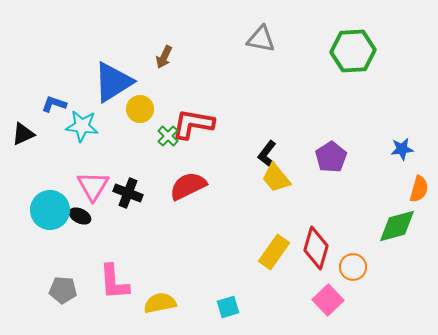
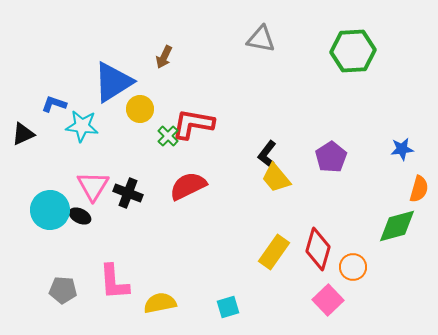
red diamond: moved 2 px right, 1 px down
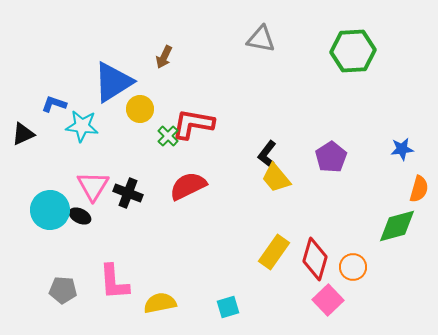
red diamond: moved 3 px left, 10 px down
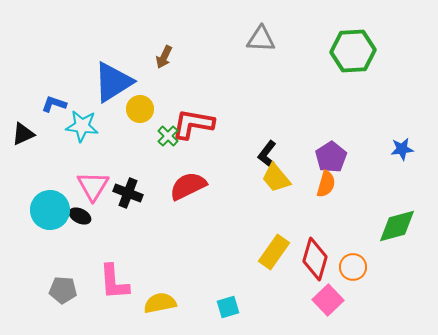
gray triangle: rotated 8 degrees counterclockwise
orange semicircle: moved 93 px left, 5 px up
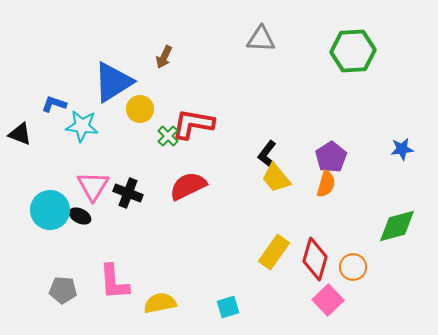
black triangle: moved 3 px left; rotated 45 degrees clockwise
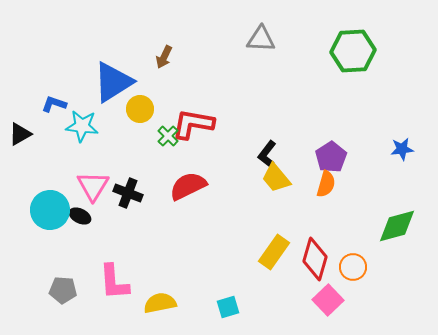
black triangle: rotated 50 degrees counterclockwise
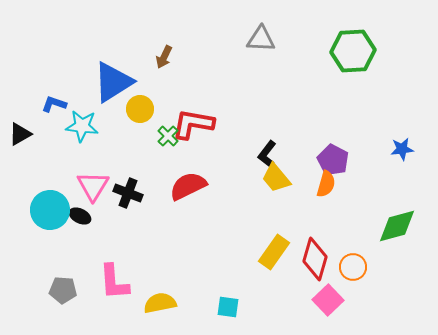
purple pentagon: moved 2 px right, 3 px down; rotated 12 degrees counterclockwise
cyan square: rotated 25 degrees clockwise
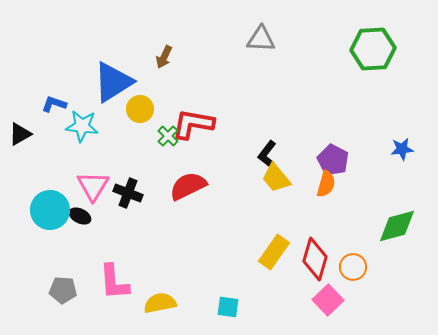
green hexagon: moved 20 px right, 2 px up
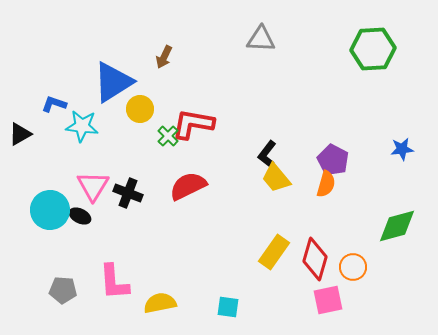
pink square: rotated 32 degrees clockwise
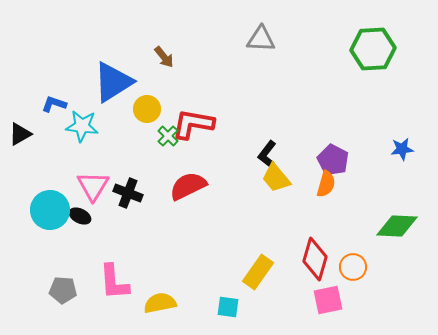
brown arrow: rotated 65 degrees counterclockwise
yellow circle: moved 7 px right
green diamond: rotated 18 degrees clockwise
yellow rectangle: moved 16 px left, 20 px down
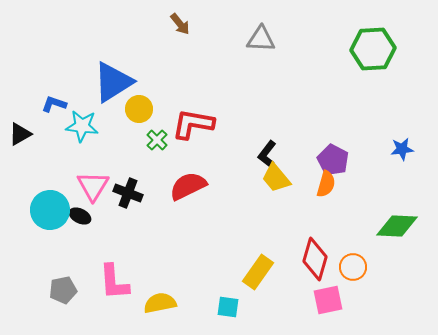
brown arrow: moved 16 px right, 33 px up
yellow circle: moved 8 px left
green cross: moved 11 px left, 4 px down
gray pentagon: rotated 16 degrees counterclockwise
